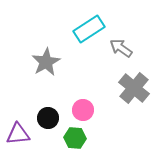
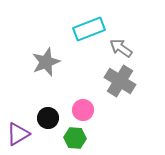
cyan rectangle: rotated 12 degrees clockwise
gray star: rotated 8 degrees clockwise
gray cross: moved 14 px left, 7 px up; rotated 8 degrees counterclockwise
purple triangle: rotated 25 degrees counterclockwise
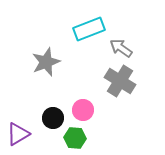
black circle: moved 5 px right
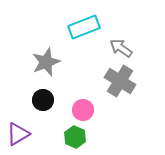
cyan rectangle: moved 5 px left, 2 px up
black circle: moved 10 px left, 18 px up
green hexagon: moved 1 px up; rotated 20 degrees clockwise
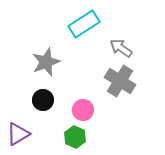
cyan rectangle: moved 3 px up; rotated 12 degrees counterclockwise
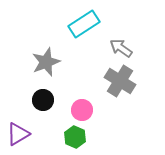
pink circle: moved 1 px left
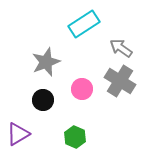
pink circle: moved 21 px up
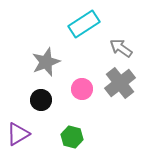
gray cross: moved 2 px down; rotated 20 degrees clockwise
black circle: moved 2 px left
green hexagon: moved 3 px left; rotated 10 degrees counterclockwise
